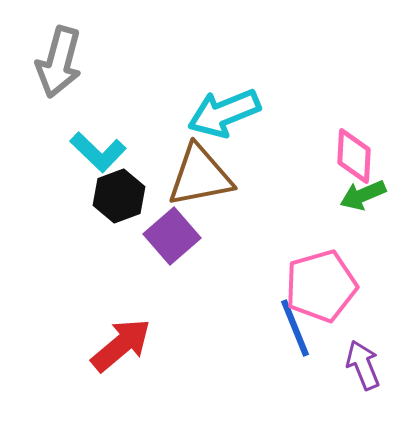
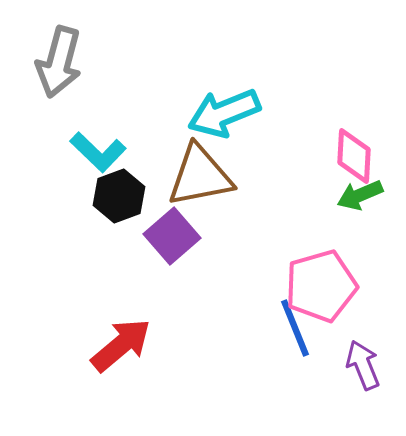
green arrow: moved 3 px left
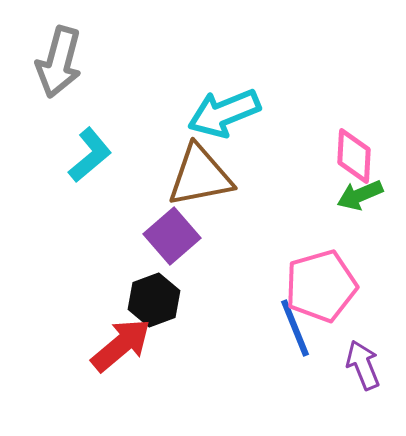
cyan L-shape: moved 8 px left, 3 px down; rotated 84 degrees counterclockwise
black hexagon: moved 35 px right, 104 px down
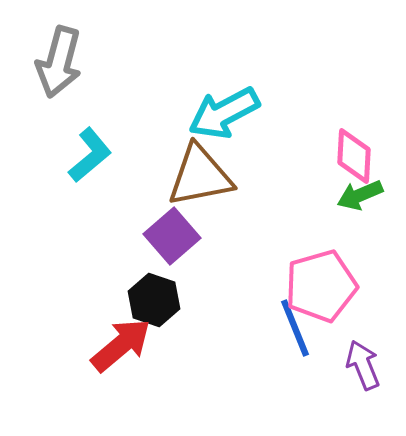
cyan arrow: rotated 6 degrees counterclockwise
black hexagon: rotated 21 degrees counterclockwise
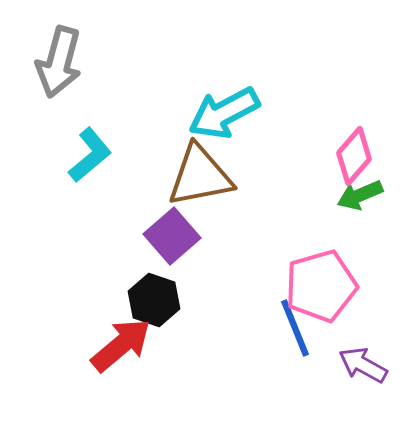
pink diamond: rotated 38 degrees clockwise
purple arrow: rotated 39 degrees counterclockwise
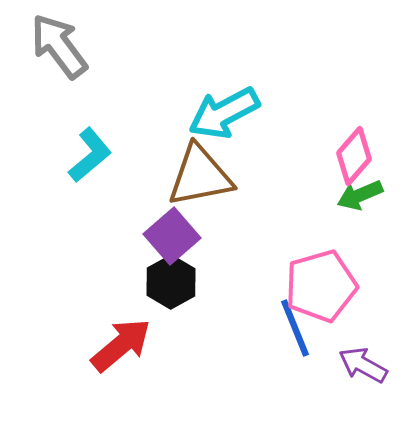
gray arrow: moved 16 px up; rotated 128 degrees clockwise
black hexagon: moved 17 px right, 18 px up; rotated 12 degrees clockwise
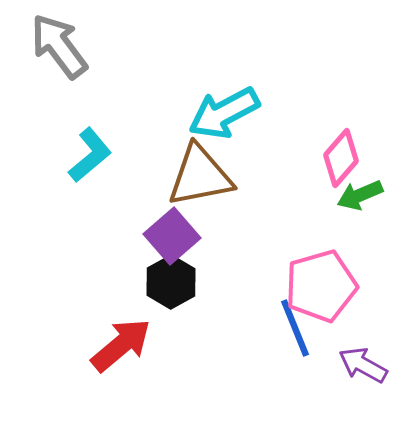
pink diamond: moved 13 px left, 2 px down
